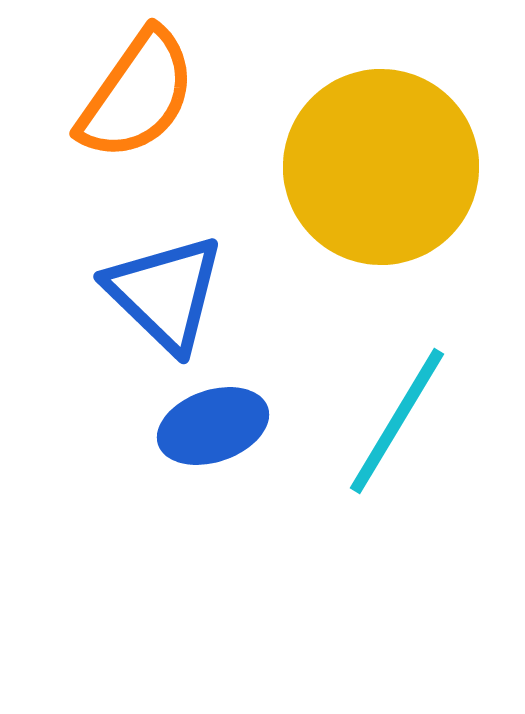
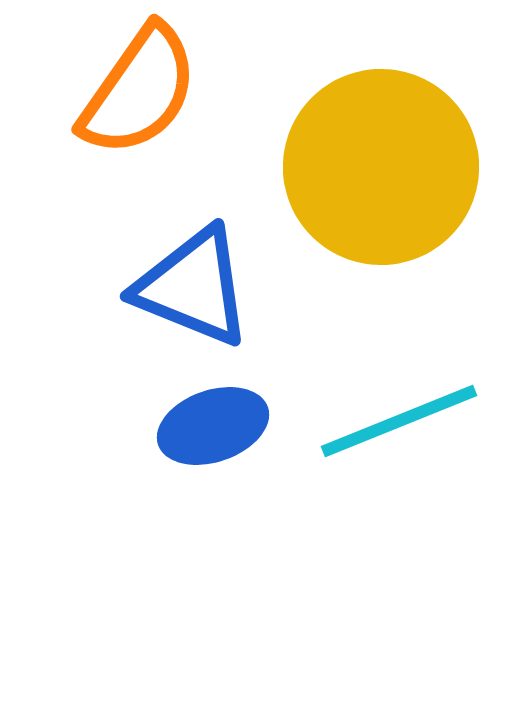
orange semicircle: moved 2 px right, 4 px up
blue triangle: moved 28 px right, 6 px up; rotated 22 degrees counterclockwise
cyan line: moved 2 px right; rotated 37 degrees clockwise
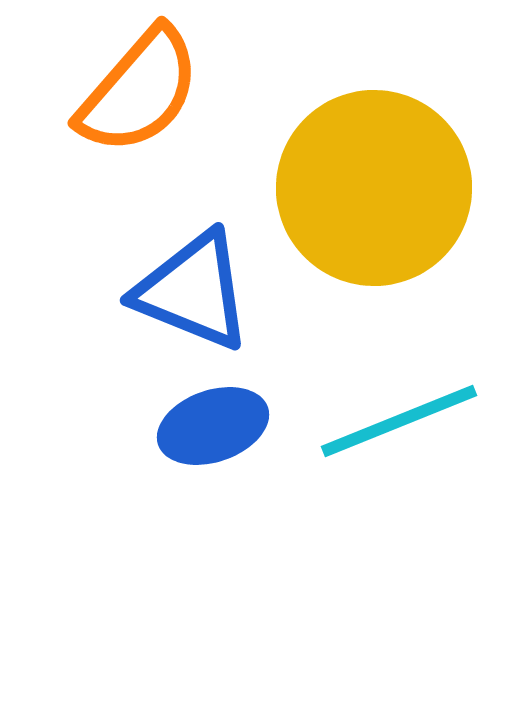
orange semicircle: rotated 6 degrees clockwise
yellow circle: moved 7 px left, 21 px down
blue triangle: moved 4 px down
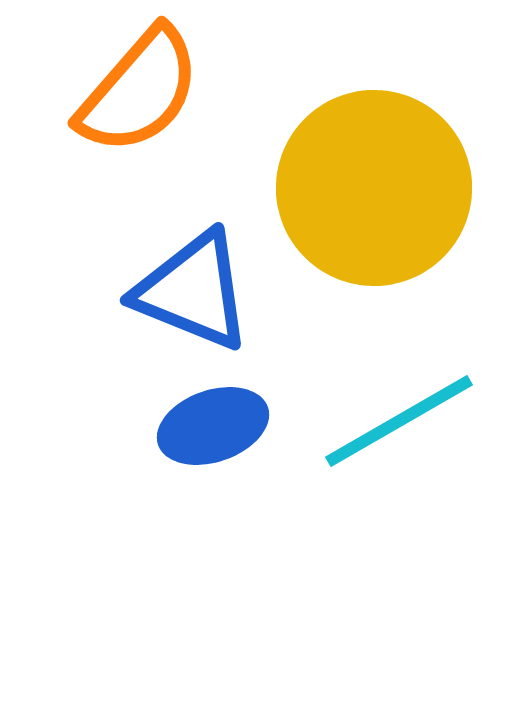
cyan line: rotated 8 degrees counterclockwise
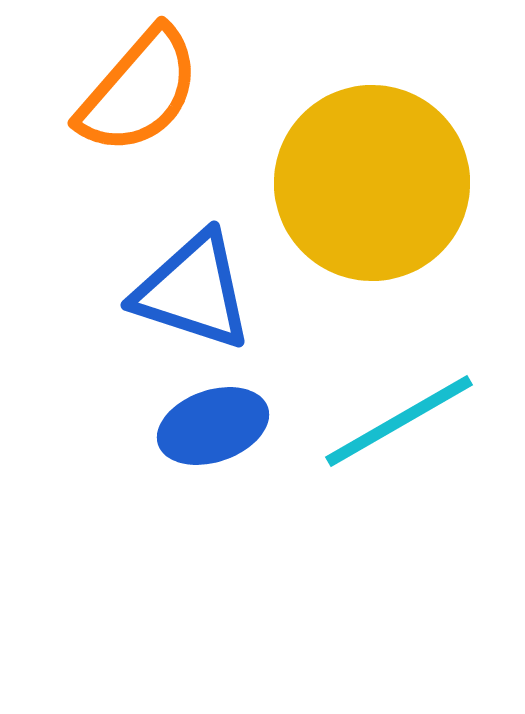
yellow circle: moved 2 px left, 5 px up
blue triangle: rotated 4 degrees counterclockwise
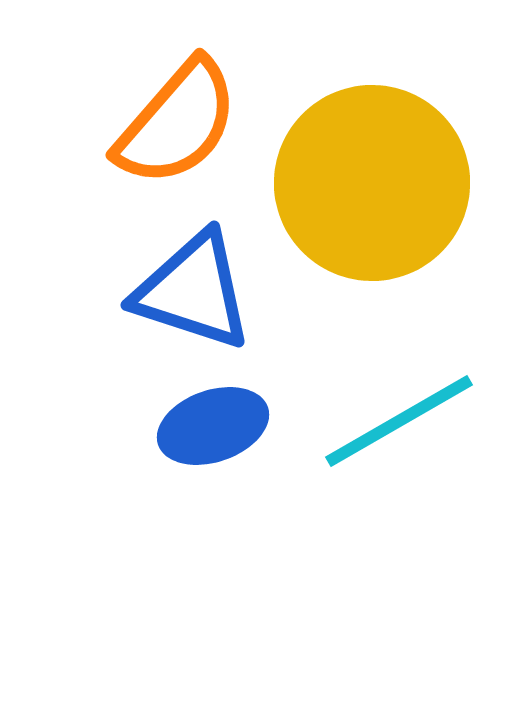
orange semicircle: moved 38 px right, 32 px down
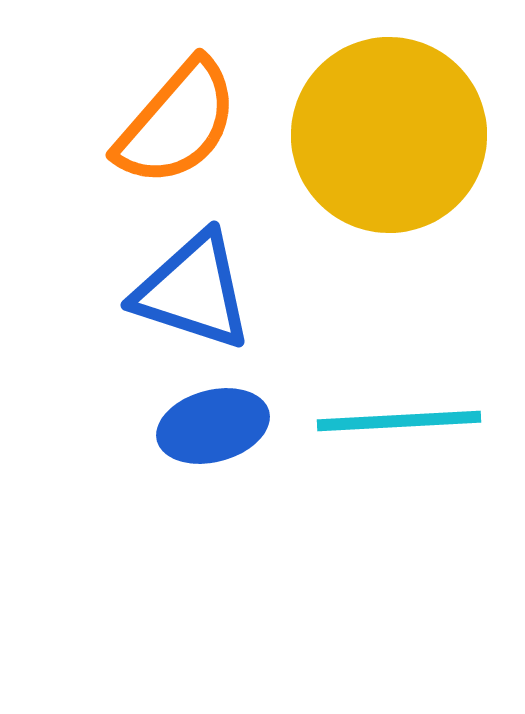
yellow circle: moved 17 px right, 48 px up
cyan line: rotated 27 degrees clockwise
blue ellipse: rotated 4 degrees clockwise
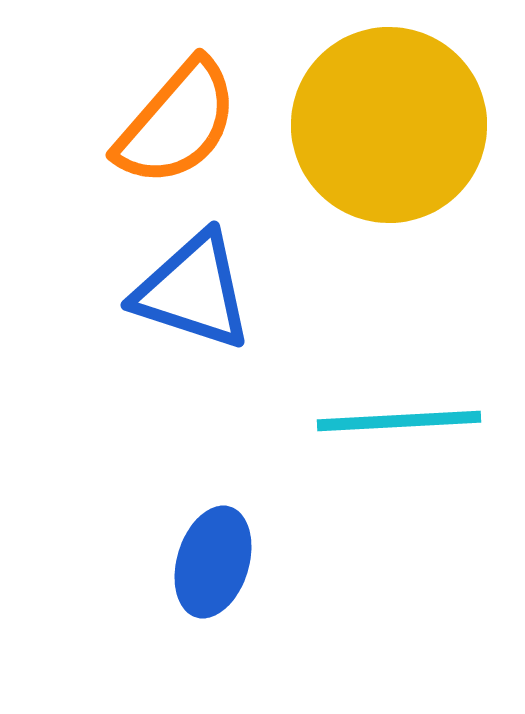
yellow circle: moved 10 px up
blue ellipse: moved 136 px down; rotated 58 degrees counterclockwise
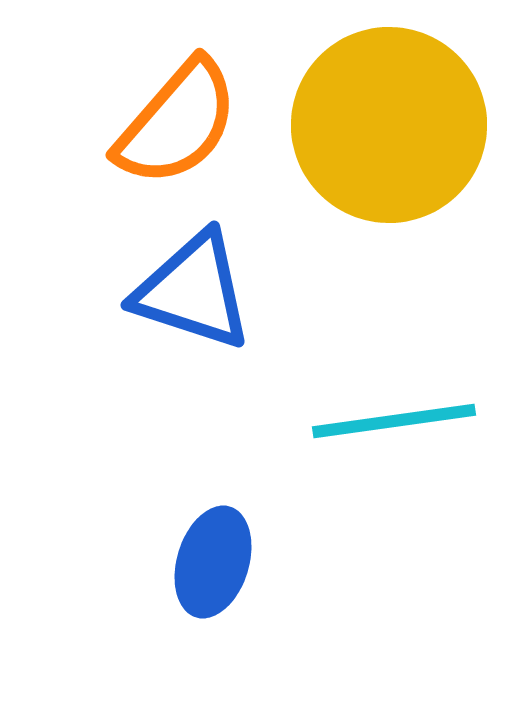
cyan line: moved 5 px left; rotated 5 degrees counterclockwise
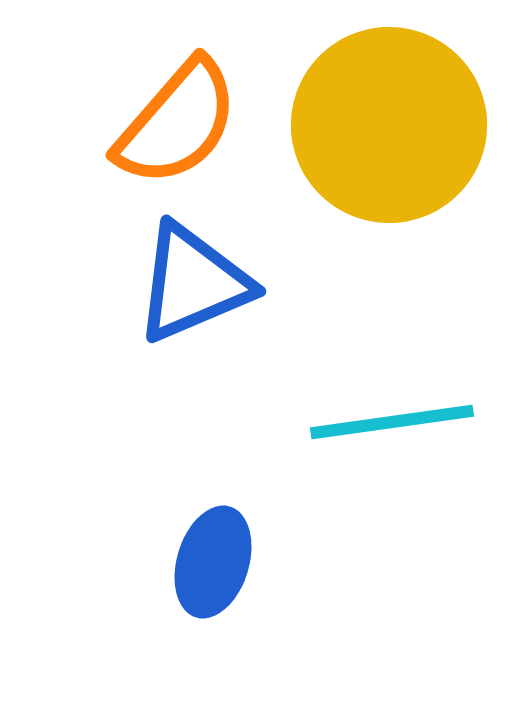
blue triangle: moved 8 px up; rotated 41 degrees counterclockwise
cyan line: moved 2 px left, 1 px down
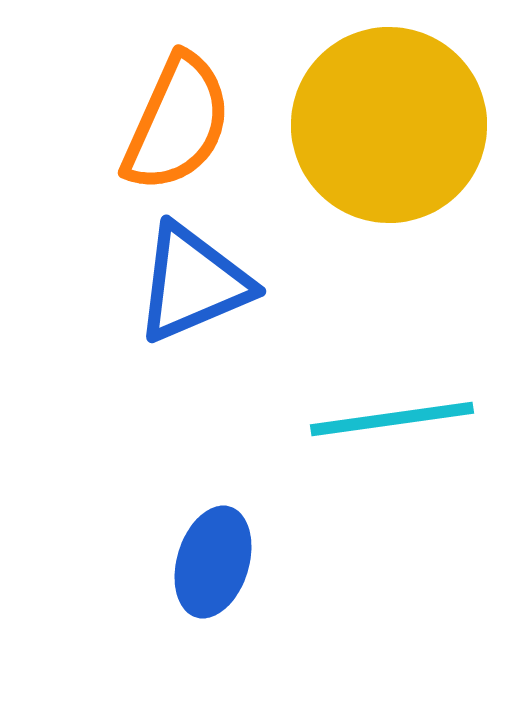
orange semicircle: rotated 17 degrees counterclockwise
cyan line: moved 3 px up
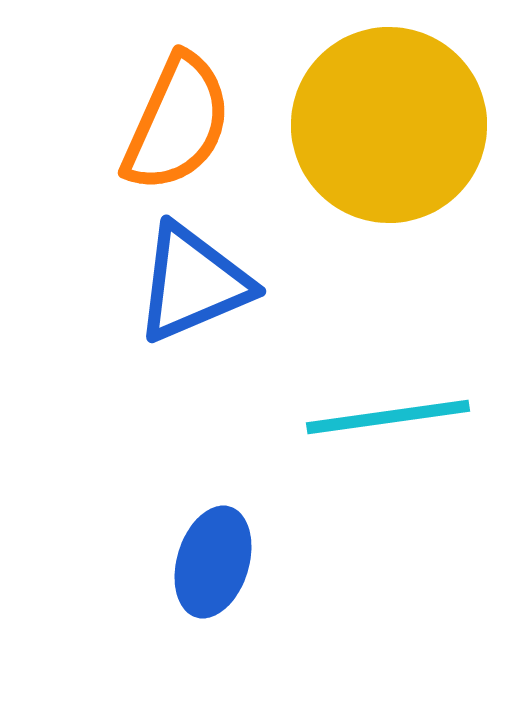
cyan line: moved 4 px left, 2 px up
